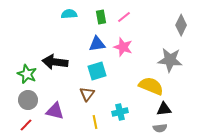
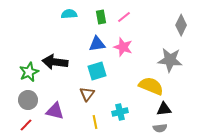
green star: moved 2 px right, 2 px up; rotated 24 degrees clockwise
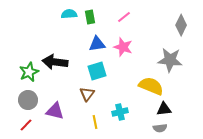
green rectangle: moved 11 px left
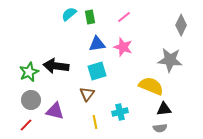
cyan semicircle: rotated 35 degrees counterclockwise
black arrow: moved 1 px right, 4 px down
gray circle: moved 3 px right
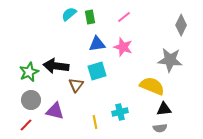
yellow semicircle: moved 1 px right
brown triangle: moved 11 px left, 9 px up
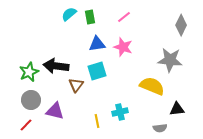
black triangle: moved 13 px right
yellow line: moved 2 px right, 1 px up
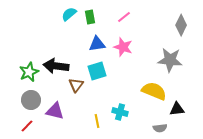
yellow semicircle: moved 2 px right, 5 px down
cyan cross: rotated 28 degrees clockwise
red line: moved 1 px right, 1 px down
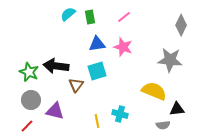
cyan semicircle: moved 1 px left
green star: rotated 24 degrees counterclockwise
cyan cross: moved 2 px down
gray semicircle: moved 3 px right, 3 px up
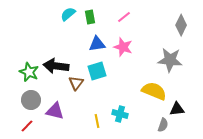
brown triangle: moved 2 px up
gray semicircle: rotated 64 degrees counterclockwise
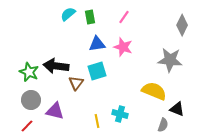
pink line: rotated 16 degrees counterclockwise
gray diamond: moved 1 px right
black triangle: rotated 28 degrees clockwise
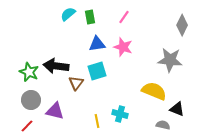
gray semicircle: rotated 96 degrees counterclockwise
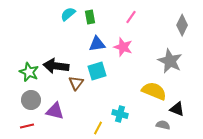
pink line: moved 7 px right
gray star: moved 1 px down; rotated 20 degrees clockwise
yellow line: moved 1 px right, 7 px down; rotated 40 degrees clockwise
red line: rotated 32 degrees clockwise
